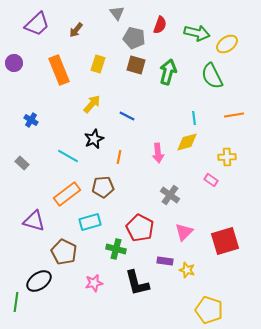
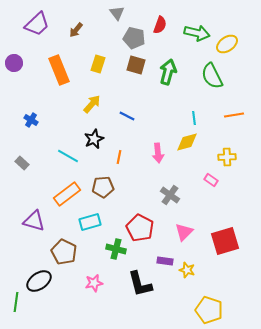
black L-shape at (137, 283): moved 3 px right, 1 px down
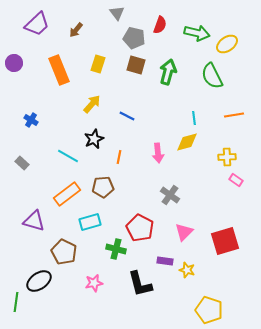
pink rectangle at (211, 180): moved 25 px right
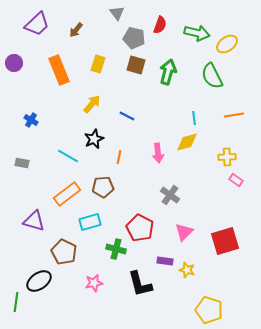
gray rectangle at (22, 163): rotated 32 degrees counterclockwise
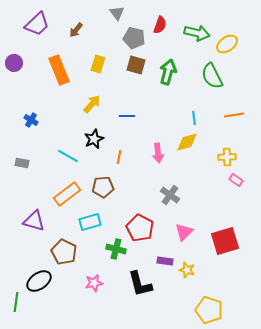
blue line at (127, 116): rotated 28 degrees counterclockwise
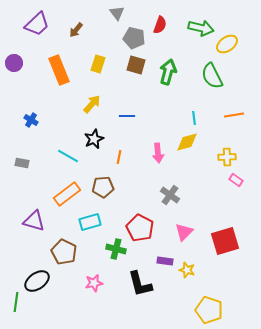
green arrow at (197, 33): moved 4 px right, 5 px up
black ellipse at (39, 281): moved 2 px left
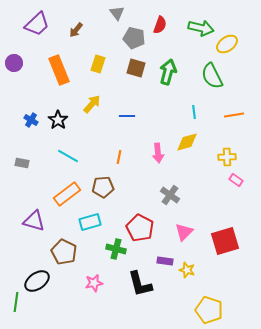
brown square at (136, 65): moved 3 px down
cyan line at (194, 118): moved 6 px up
black star at (94, 139): moved 36 px left, 19 px up; rotated 12 degrees counterclockwise
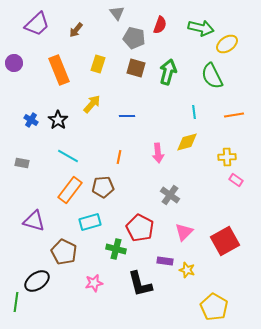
orange rectangle at (67, 194): moved 3 px right, 4 px up; rotated 16 degrees counterclockwise
red square at (225, 241): rotated 12 degrees counterclockwise
yellow pentagon at (209, 310): moved 5 px right, 3 px up; rotated 12 degrees clockwise
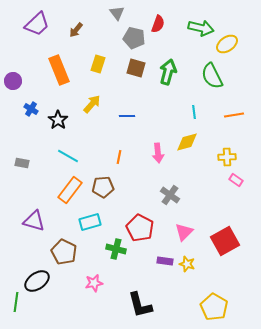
red semicircle at (160, 25): moved 2 px left, 1 px up
purple circle at (14, 63): moved 1 px left, 18 px down
blue cross at (31, 120): moved 11 px up
yellow star at (187, 270): moved 6 px up
black L-shape at (140, 284): moved 21 px down
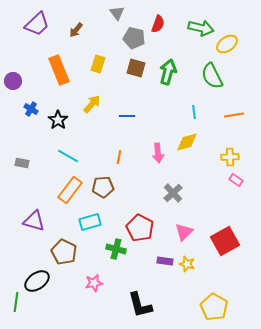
yellow cross at (227, 157): moved 3 px right
gray cross at (170, 195): moved 3 px right, 2 px up; rotated 12 degrees clockwise
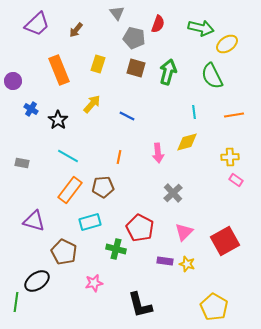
blue line at (127, 116): rotated 28 degrees clockwise
